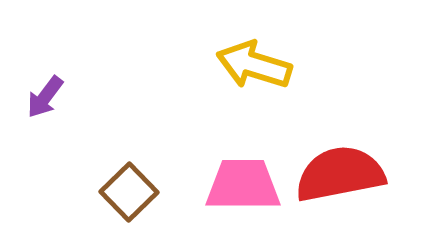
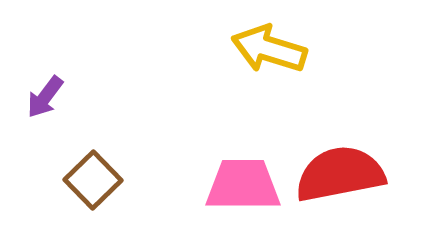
yellow arrow: moved 15 px right, 16 px up
brown square: moved 36 px left, 12 px up
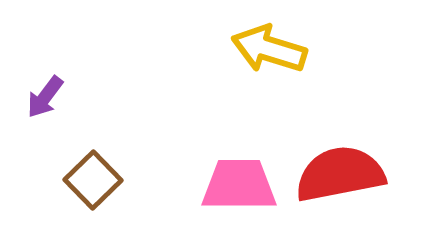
pink trapezoid: moved 4 px left
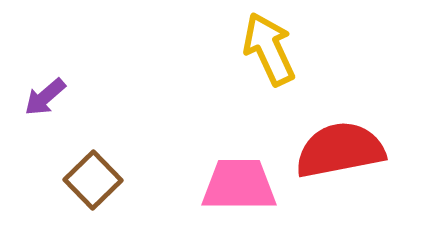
yellow arrow: rotated 48 degrees clockwise
purple arrow: rotated 12 degrees clockwise
red semicircle: moved 24 px up
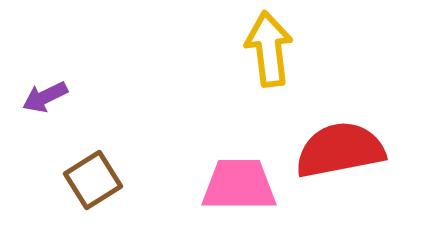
yellow arrow: rotated 18 degrees clockwise
purple arrow: rotated 15 degrees clockwise
brown square: rotated 12 degrees clockwise
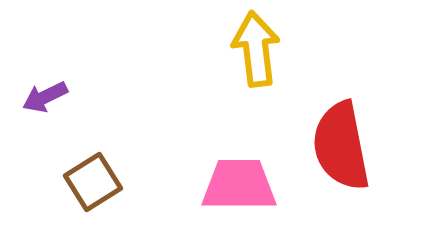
yellow arrow: moved 13 px left
red semicircle: moved 1 px right, 4 px up; rotated 90 degrees counterclockwise
brown square: moved 2 px down
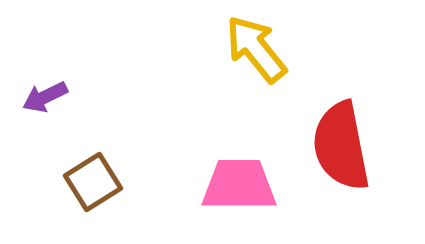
yellow arrow: rotated 32 degrees counterclockwise
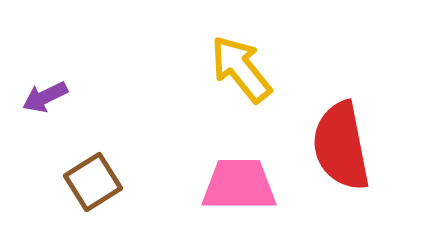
yellow arrow: moved 15 px left, 20 px down
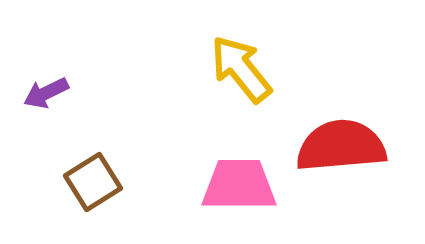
purple arrow: moved 1 px right, 4 px up
red semicircle: rotated 96 degrees clockwise
